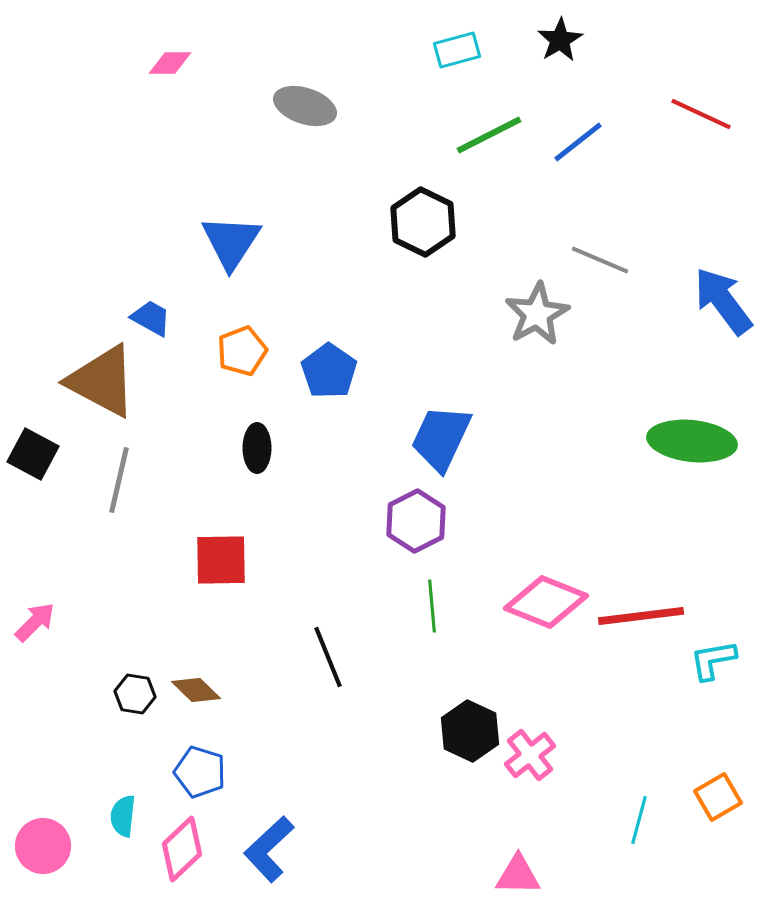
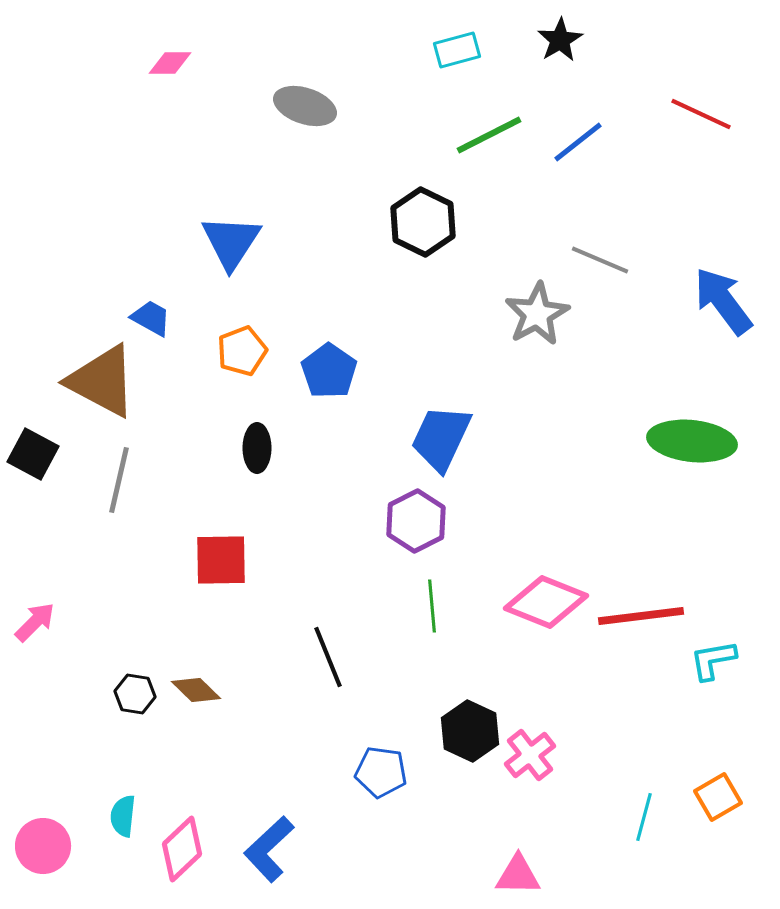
blue pentagon at (200, 772): moved 181 px right; rotated 9 degrees counterclockwise
cyan line at (639, 820): moved 5 px right, 3 px up
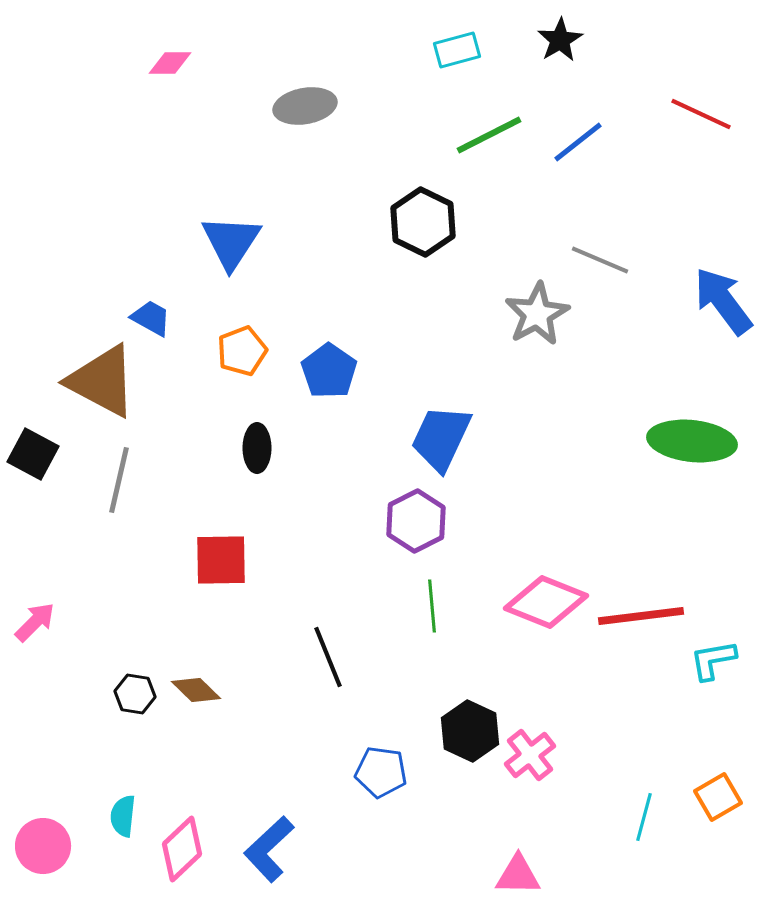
gray ellipse at (305, 106): rotated 28 degrees counterclockwise
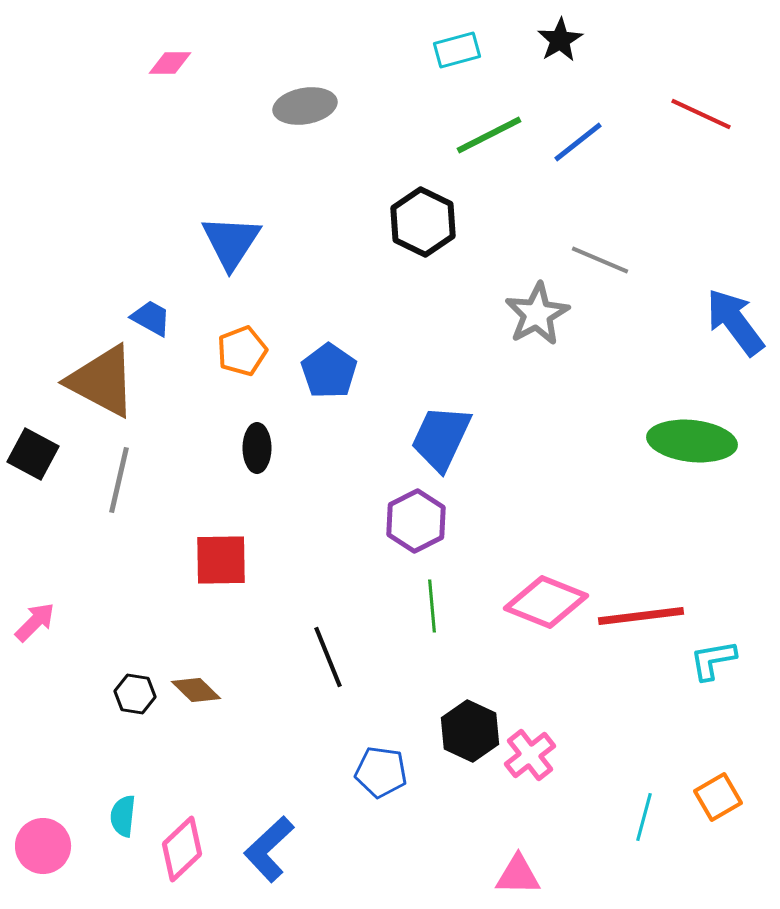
blue arrow at (723, 301): moved 12 px right, 21 px down
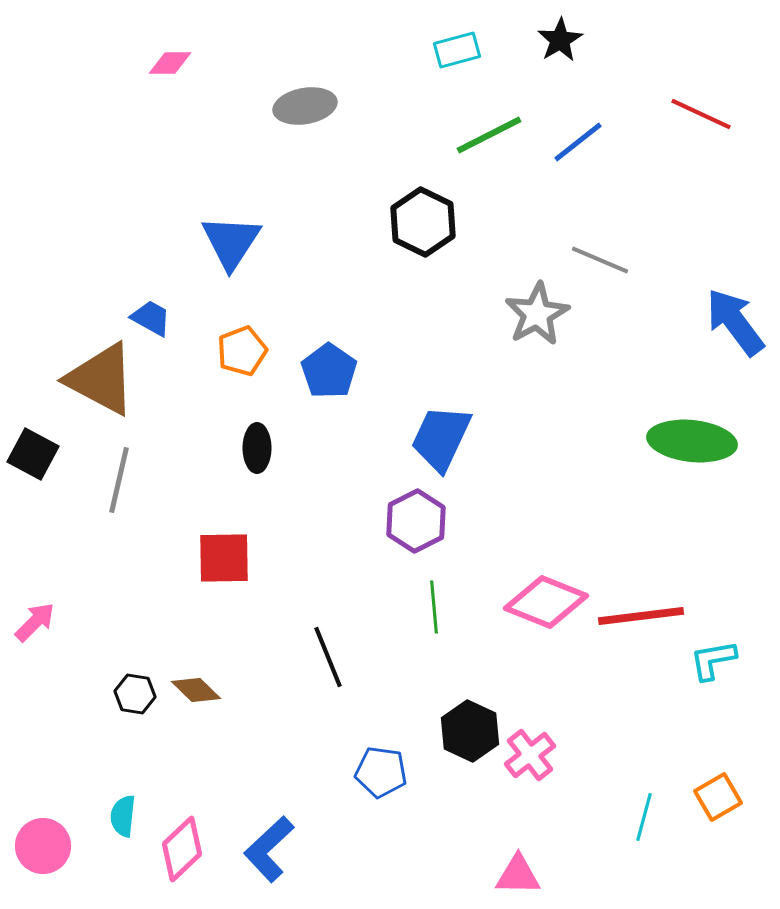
brown triangle at (102, 381): moved 1 px left, 2 px up
red square at (221, 560): moved 3 px right, 2 px up
green line at (432, 606): moved 2 px right, 1 px down
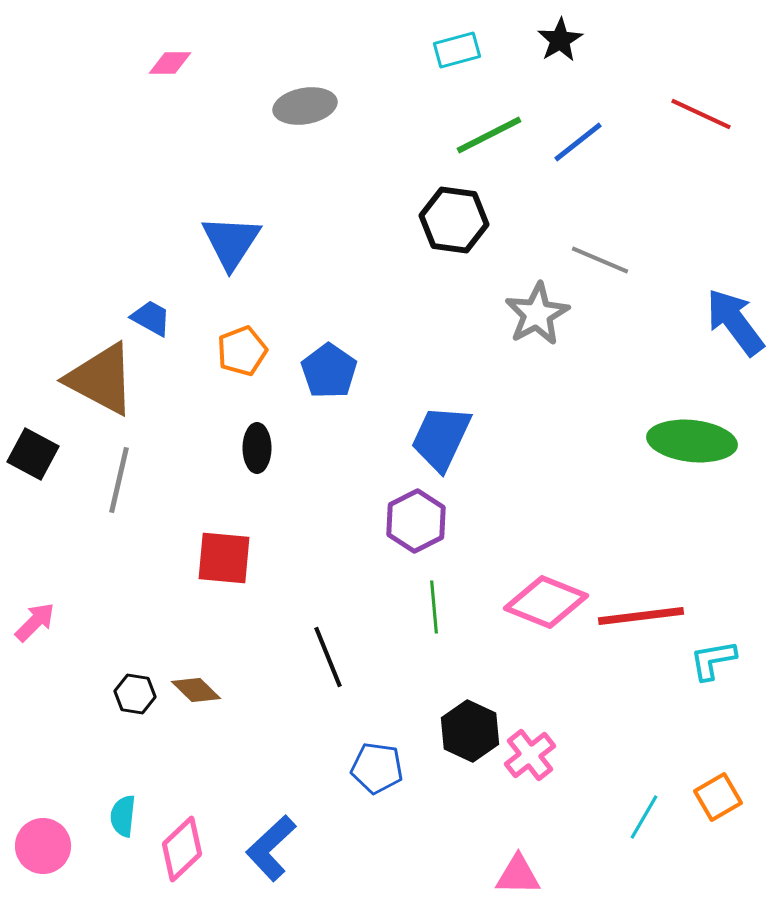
black hexagon at (423, 222): moved 31 px right, 2 px up; rotated 18 degrees counterclockwise
red square at (224, 558): rotated 6 degrees clockwise
blue pentagon at (381, 772): moved 4 px left, 4 px up
cyan line at (644, 817): rotated 15 degrees clockwise
blue L-shape at (269, 849): moved 2 px right, 1 px up
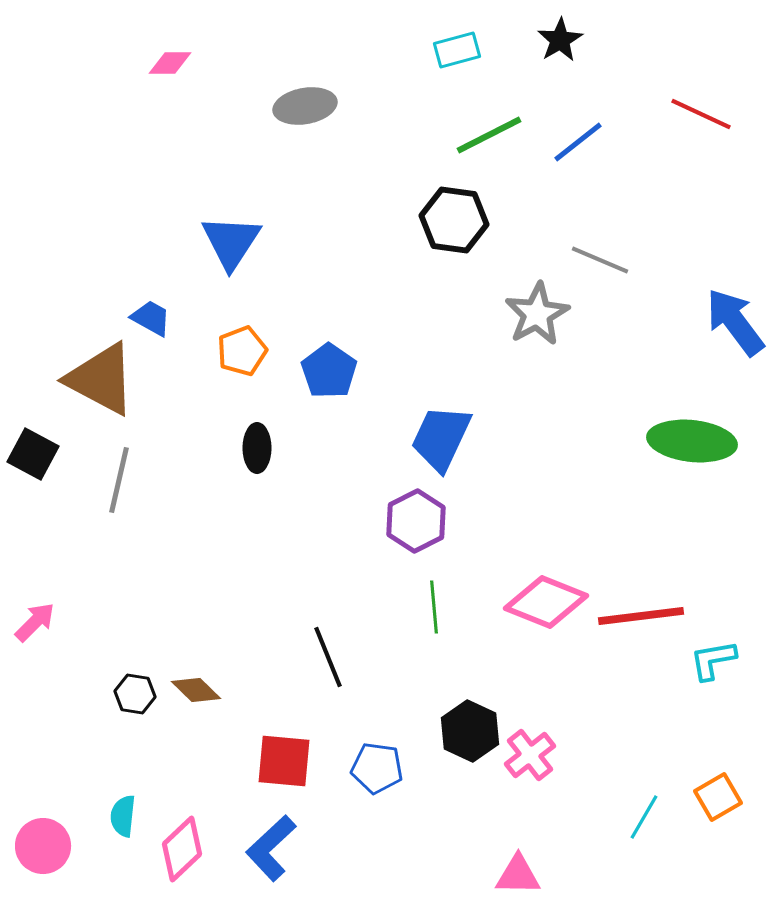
red square at (224, 558): moved 60 px right, 203 px down
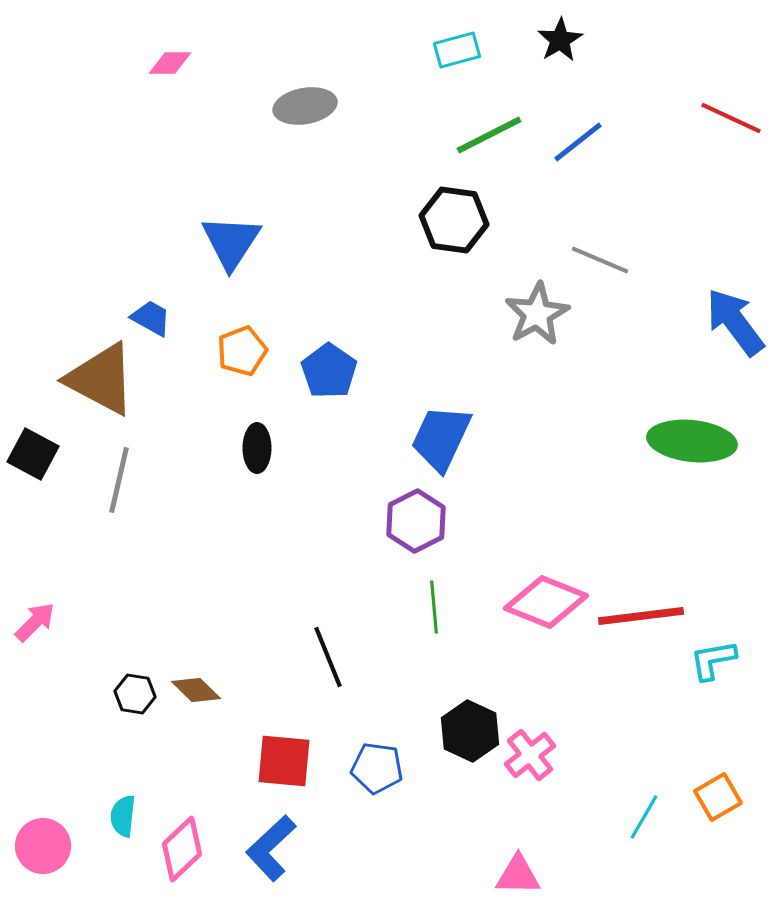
red line at (701, 114): moved 30 px right, 4 px down
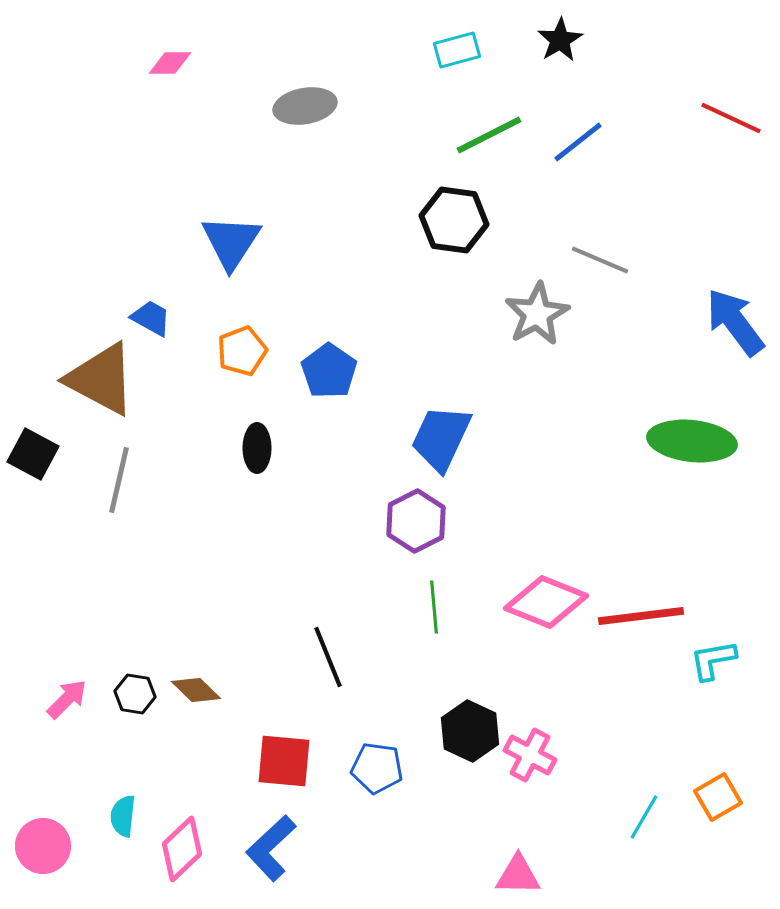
pink arrow at (35, 622): moved 32 px right, 77 px down
pink cross at (530, 755): rotated 24 degrees counterclockwise
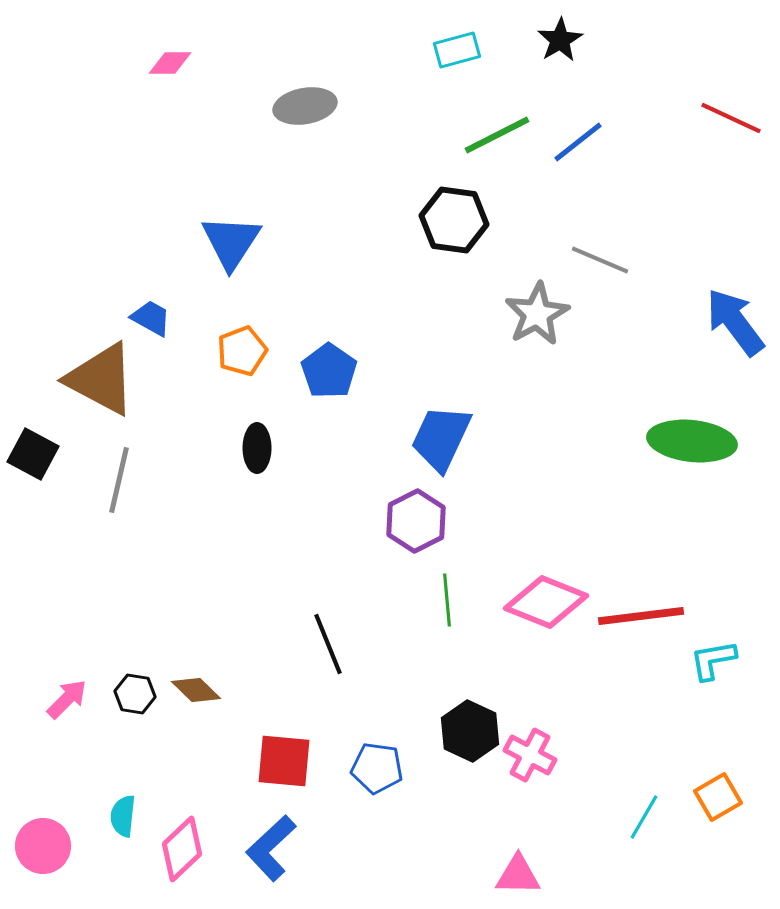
green line at (489, 135): moved 8 px right
green line at (434, 607): moved 13 px right, 7 px up
black line at (328, 657): moved 13 px up
